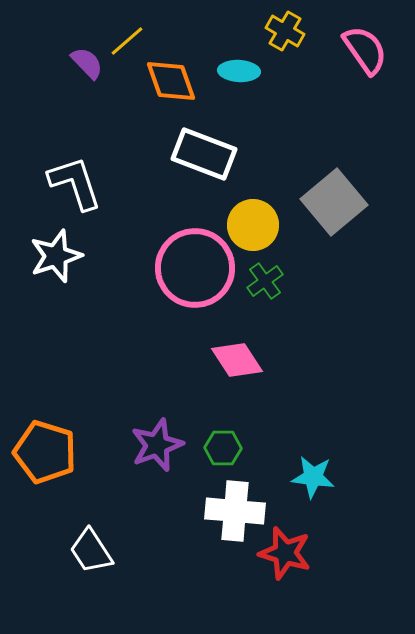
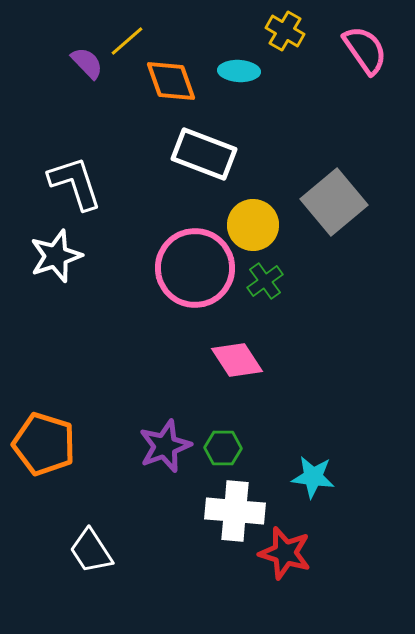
purple star: moved 8 px right, 1 px down
orange pentagon: moved 1 px left, 8 px up
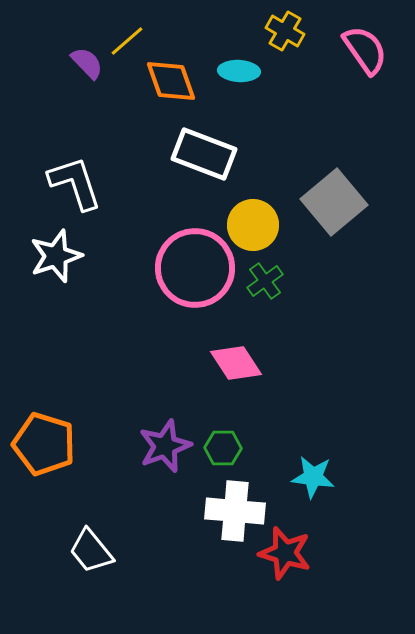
pink diamond: moved 1 px left, 3 px down
white trapezoid: rotated 6 degrees counterclockwise
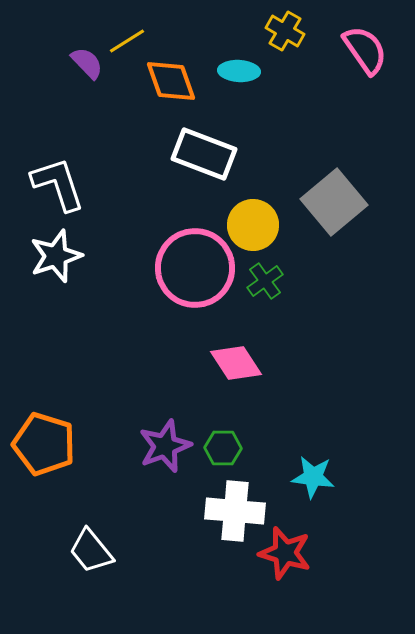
yellow line: rotated 9 degrees clockwise
white L-shape: moved 17 px left, 1 px down
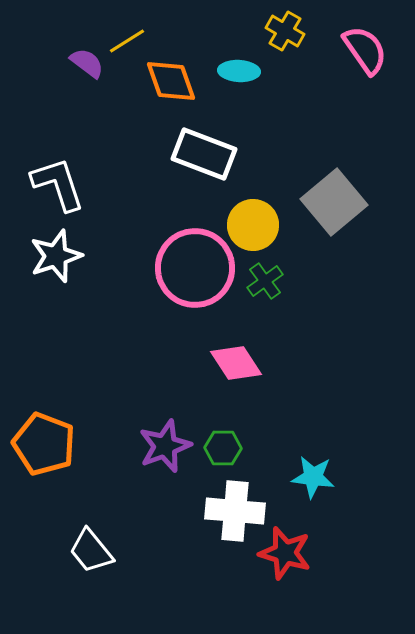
purple semicircle: rotated 9 degrees counterclockwise
orange pentagon: rotated 4 degrees clockwise
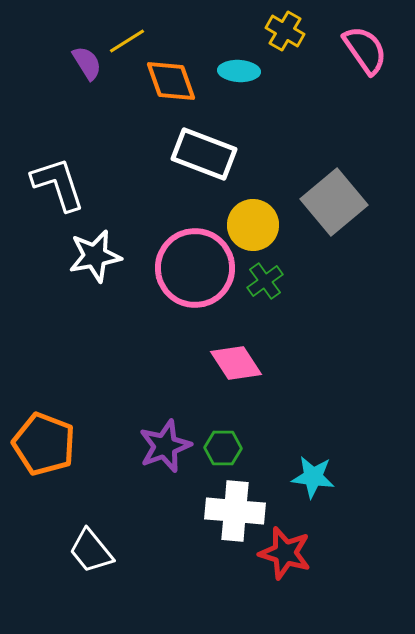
purple semicircle: rotated 21 degrees clockwise
white star: moved 39 px right; rotated 8 degrees clockwise
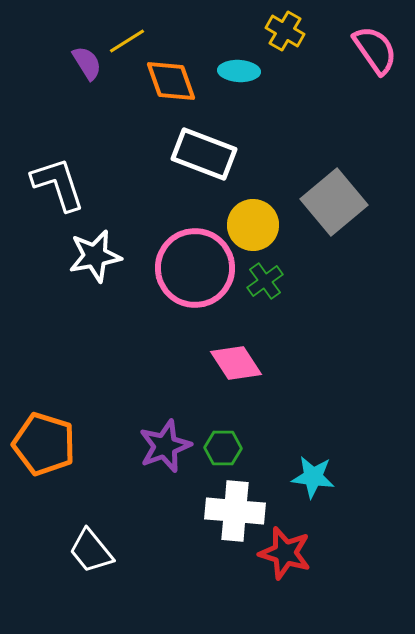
pink semicircle: moved 10 px right
orange pentagon: rotated 4 degrees counterclockwise
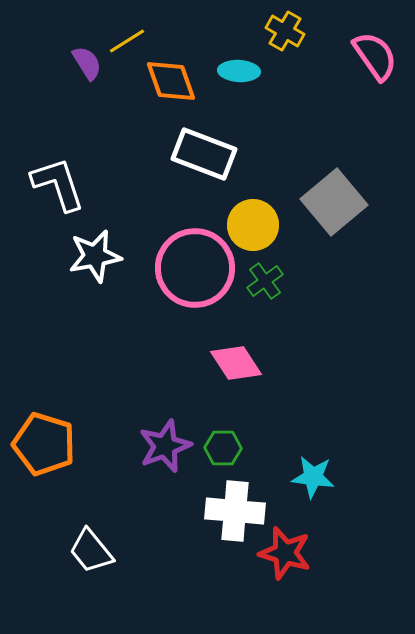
pink semicircle: moved 6 px down
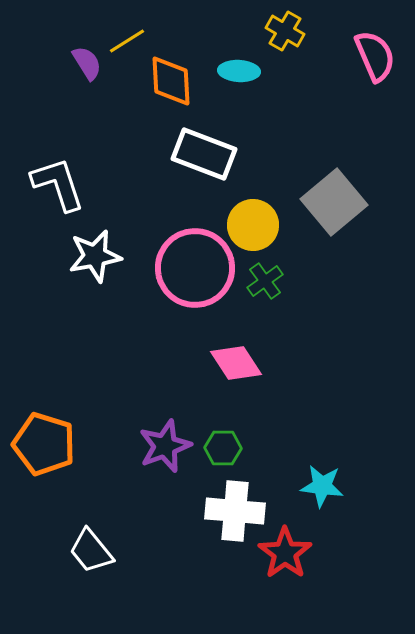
pink semicircle: rotated 12 degrees clockwise
orange diamond: rotated 16 degrees clockwise
cyan star: moved 9 px right, 9 px down
red star: rotated 20 degrees clockwise
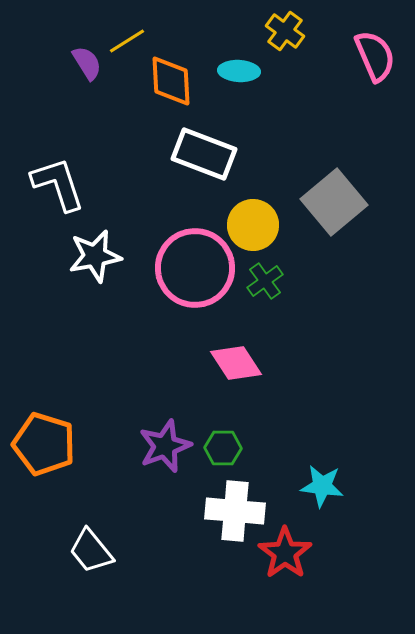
yellow cross: rotated 6 degrees clockwise
